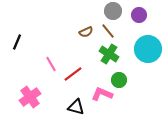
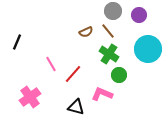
red line: rotated 12 degrees counterclockwise
green circle: moved 5 px up
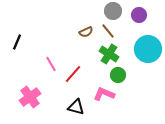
green circle: moved 1 px left
pink L-shape: moved 2 px right
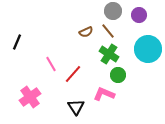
black triangle: rotated 42 degrees clockwise
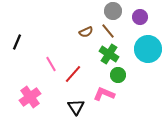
purple circle: moved 1 px right, 2 px down
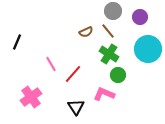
pink cross: moved 1 px right
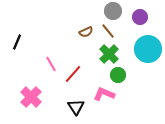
green cross: rotated 12 degrees clockwise
pink cross: rotated 10 degrees counterclockwise
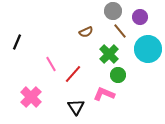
brown line: moved 12 px right
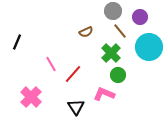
cyan circle: moved 1 px right, 2 px up
green cross: moved 2 px right, 1 px up
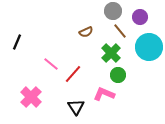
pink line: rotated 21 degrees counterclockwise
